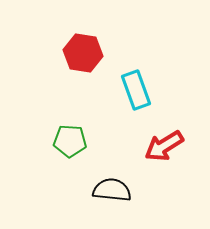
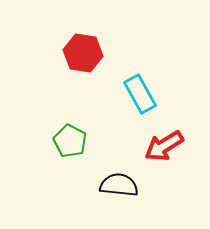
cyan rectangle: moved 4 px right, 4 px down; rotated 9 degrees counterclockwise
green pentagon: rotated 24 degrees clockwise
black semicircle: moved 7 px right, 5 px up
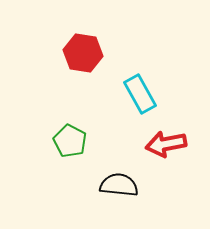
red arrow: moved 2 px right, 2 px up; rotated 21 degrees clockwise
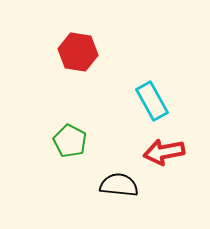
red hexagon: moved 5 px left, 1 px up
cyan rectangle: moved 12 px right, 7 px down
red arrow: moved 2 px left, 8 px down
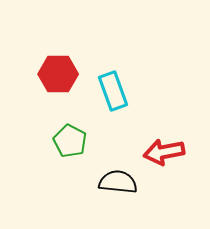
red hexagon: moved 20 px left, 22 px down; rotated 9 degrees counterclockwise
cyan rectangle: moved 39 px left, 10 px up; rotated 9 degrees clockwise
black semicircle: moved 1 px left, 3 px up
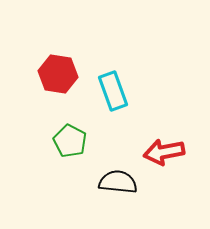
red hexagon: rotated 9 degrees clockwise
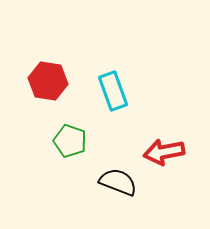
red hexagon: moved 10 px left, 7 px down
green pentagon: rotated 8 degrees counterclockwise
black semicircle: rotated 15 degrees clockwise
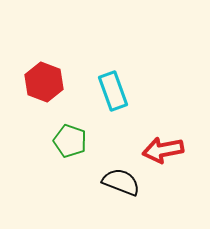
red hexagon: moved 4 px left, 1 px down; rotated 12 degrees clockwise
red arrow: moved 1 px left, 2 px up
black semicircle: moved 3 px right
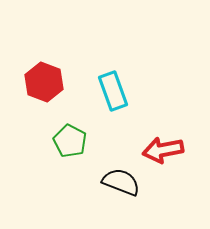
green pentagon: rotated 8 degrees clockwise
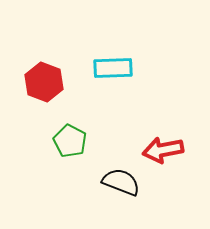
cyan rectangle: moved 23 px up; rotated 72 degrees counterclockwise
